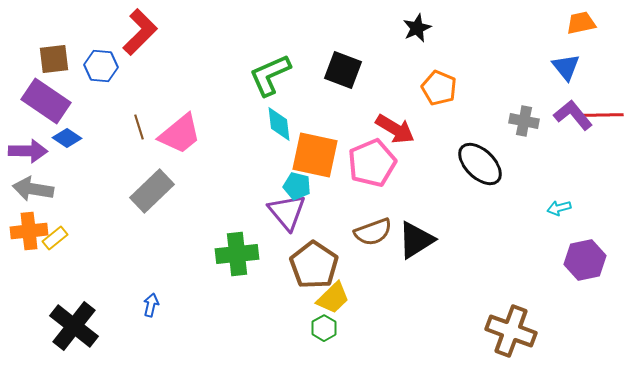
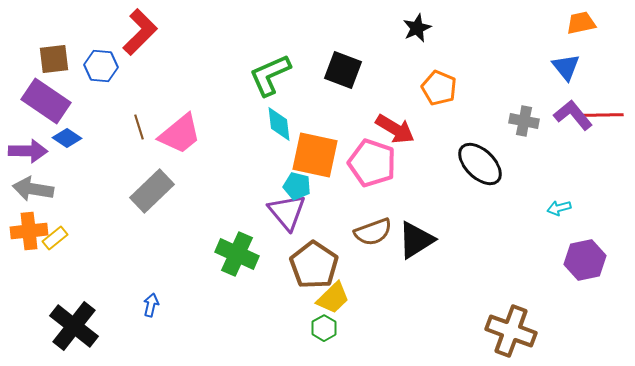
pink pentagon: rotated 30 degrees counterclockwise
green cross: rotated 30 degrees clockwise
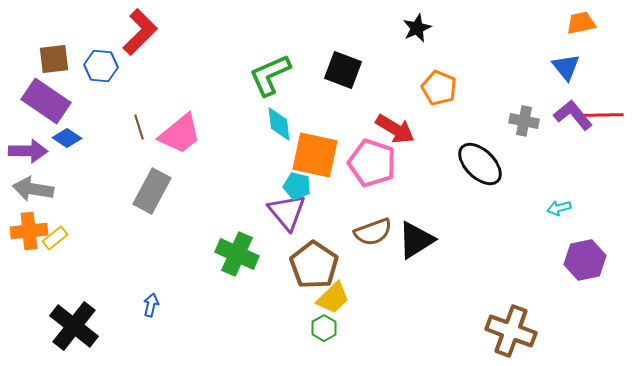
gray rectangle: rotated 18 degrees counterclockwise
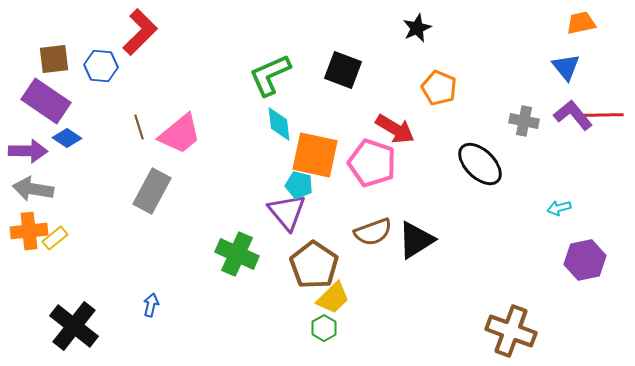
cyan pentagon: moved 2 px right, 1 px up
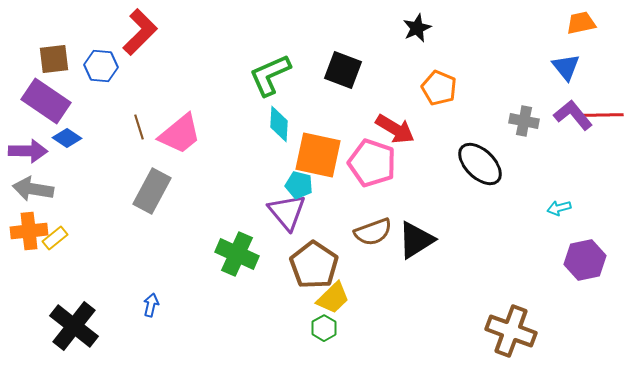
cyan diamond: rotated 9 degrees clockwise
orange square: moved 3 px right
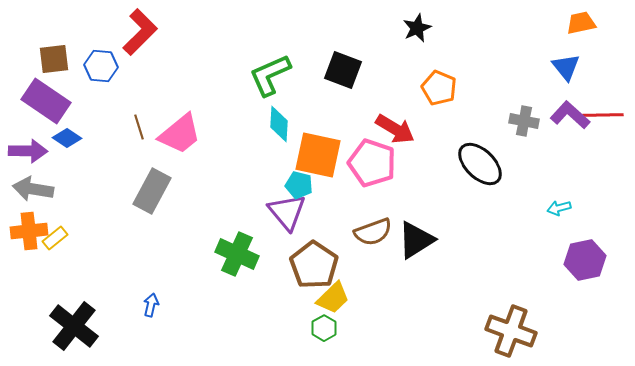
purple L-shape: moved 3 px left; rotated 9 degrees counterclockwise
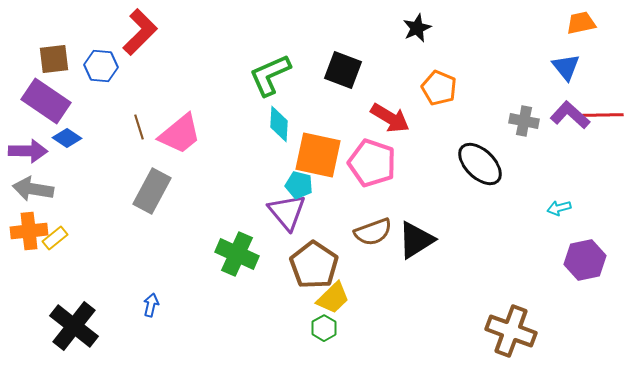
red arrow: moved 5 px left, 11 px up
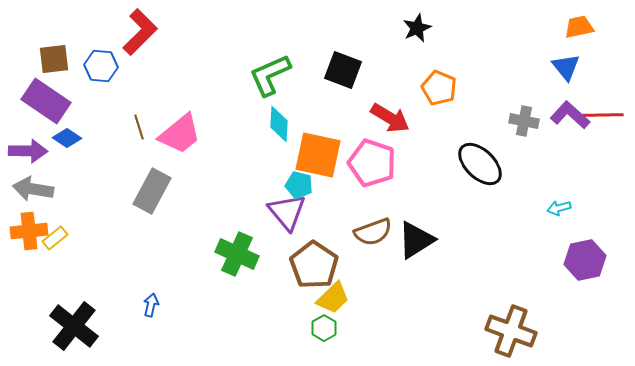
orange trapezoid: moved 2 px left, 4 px down
